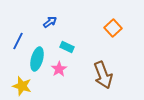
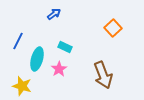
blue arrow: moved 4 px right, 8 px up
cyan rectangle: moved 2 px left
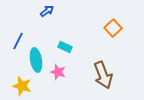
blue arrow: moved 7 px left, 3 px up
cyan ellipse: moved 1 px left, 1 px down; rotated 25 degrees counterclockwise
pink star: moved 1 px left, 3 px down; rotated 21 degrees counterclockwise
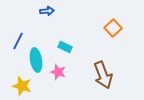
blue arrow: rotated 32 degrees clockwise
